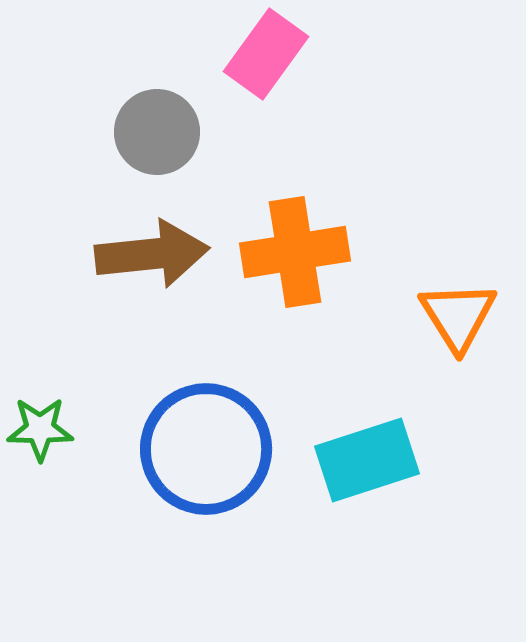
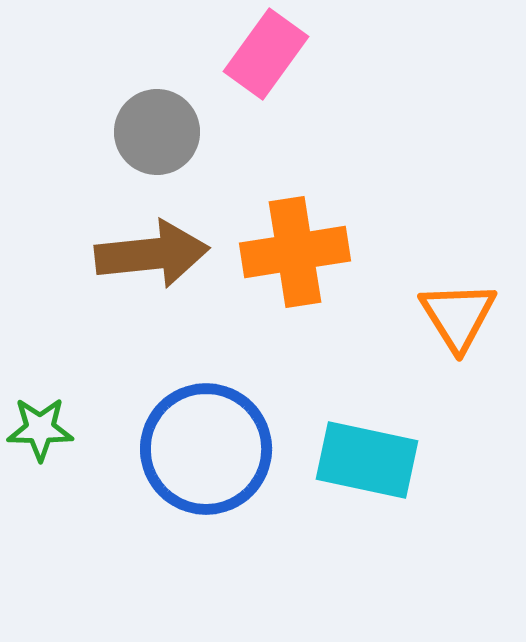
cyan rectangle: rotated 30 degrees clockwise
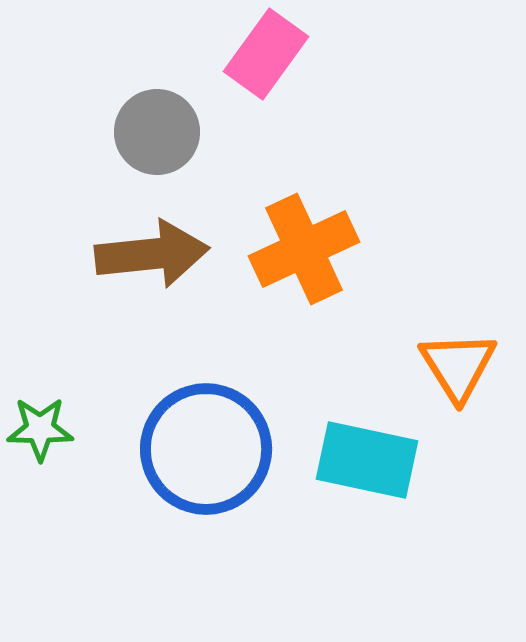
orange cross: moved 9 px right, 3 px up; rotated 16 degrees counterclockwise
orange triangle: moved 50 px down
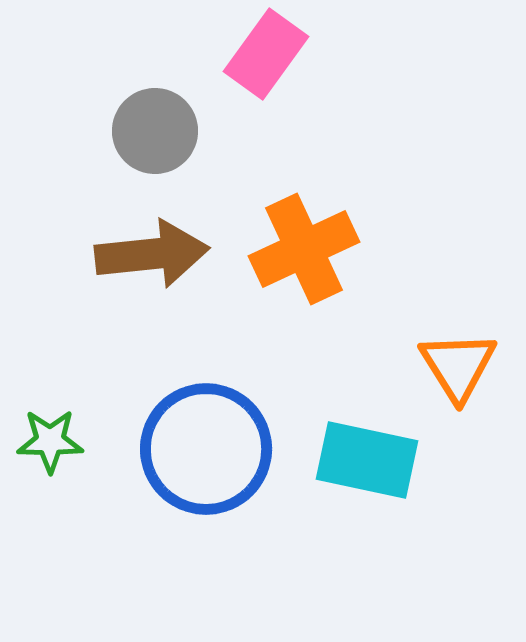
gray circle: moved 2 px left, 1 px up
green star: moved 10 px right, 12 px down
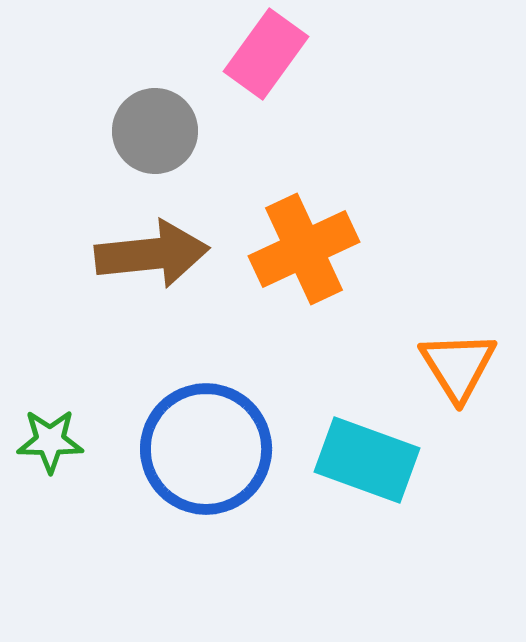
cyan rectangle: rotated 8 degrees clockwise
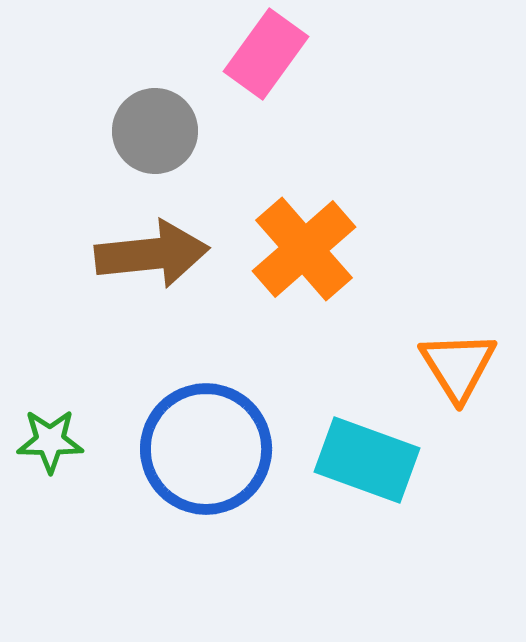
orange cross: rotated 16 degrees counterclockwise
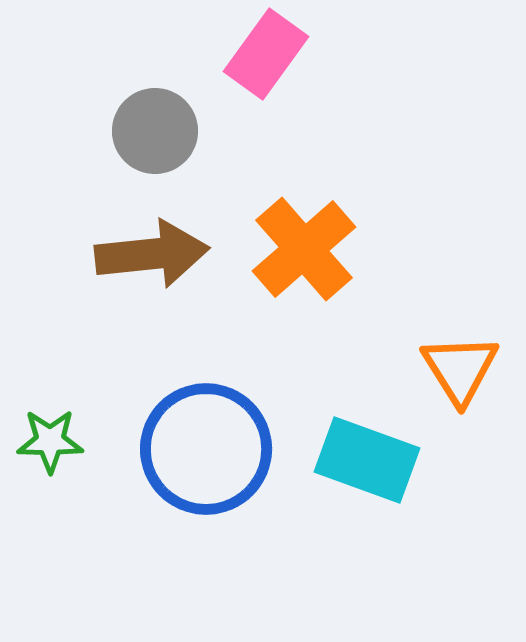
orange triangle: moved 2 px right, 3 px down
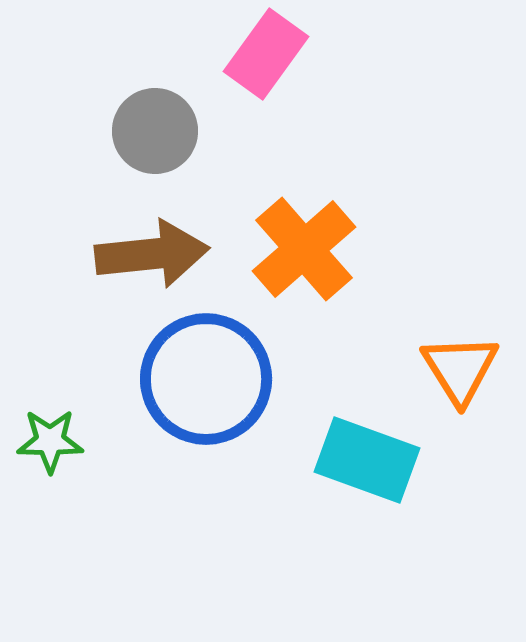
blue circle: moved 70 px up
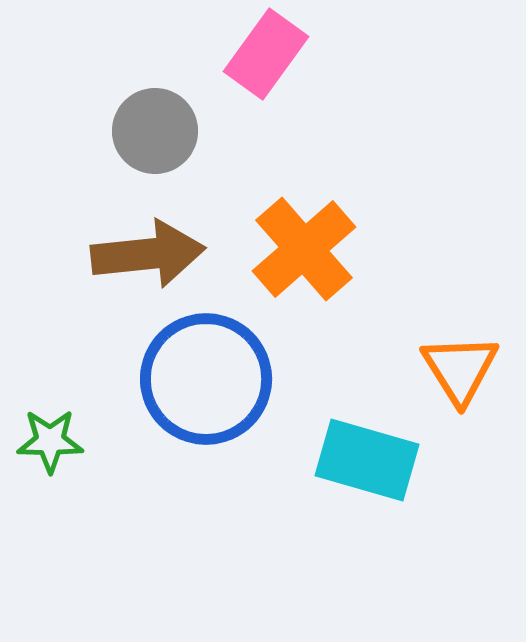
brown arrow: moved 4 px left
cyan rectangle: rotated 4 degrees counterclockwise
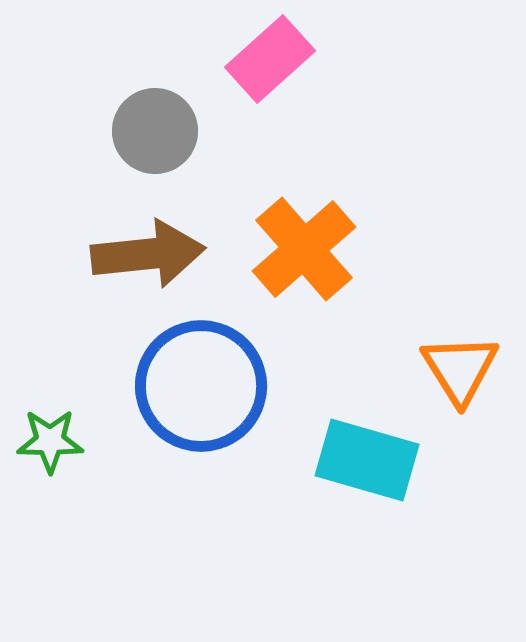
pink rectangle: moved 4 px right, 5 px down; rotated 12 degrees clockwise
blue circle: moved 5 px left, 7 px down
